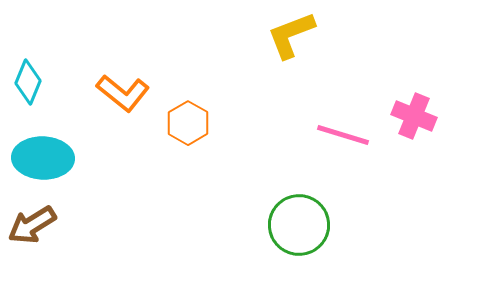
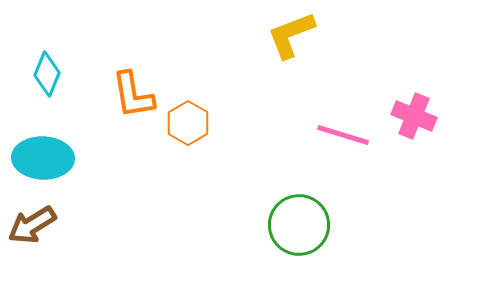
cyan diamond: moved 19 px right, 8 px up
orange L-shape: moved 10 px right, 2 px down; rotated 42 degrees clockwise
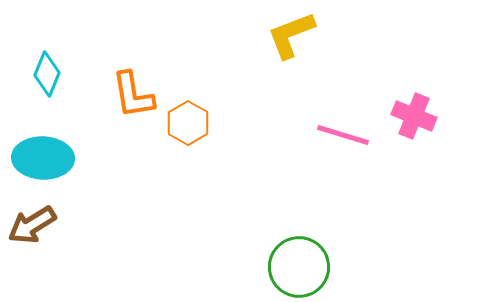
green circle: moved 42 px down
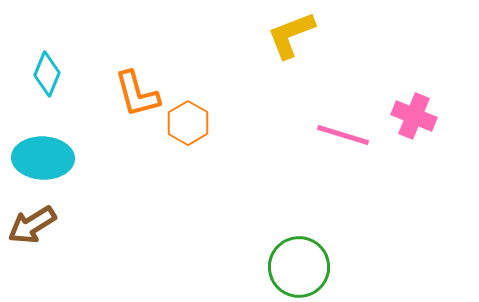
orange L-shape: moved 4 px right, 1 px up; rotated 6 degrees counterclockwise
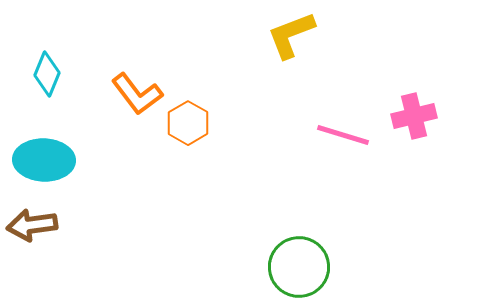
orange L-shape: rotated 22 degrees counterclockwise
pink cross: rotated 36 degrees counterclockwise
cyan ellipse: moved 1 px right, 2 px down
brown arrow: rotated 24 degrees clockwise
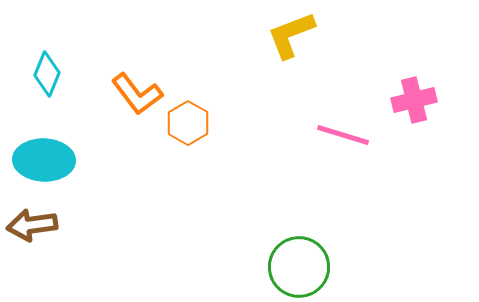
pink cross: moved 16 px up
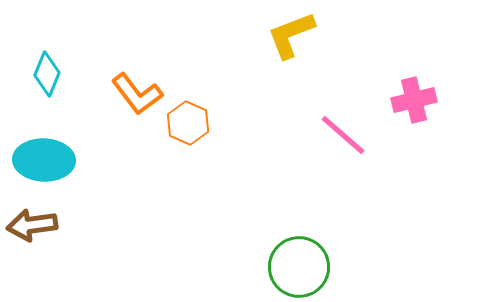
orange hexagon: rotated 6 degrees counterclockwise
pink line: rotated 24 degrees clockwise
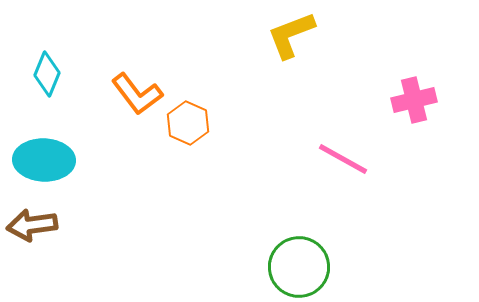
pink line: moved 24 px down; rotated 12 degrees counterclockwise
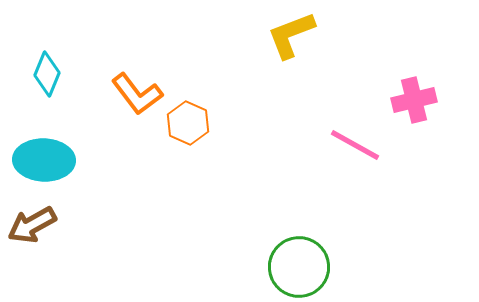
pink line: moved 12 px right, 14 px up
brown arrow: rotated 21 degrees counterclockwise
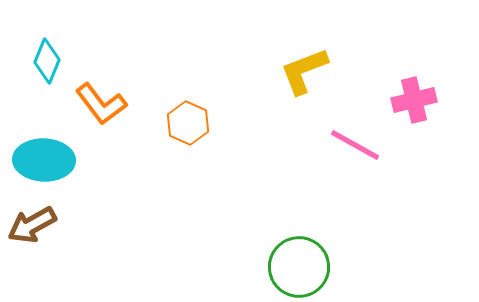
yellow L-shape: moved 13 px right, 36 px down
cyan diamond: moved 13 px up
orange L-shape: moved 36 px left, 10 px down
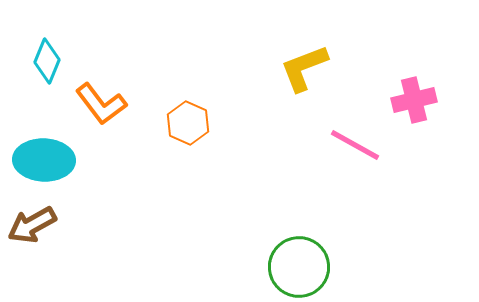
yellow L-shape: moved 3 px up
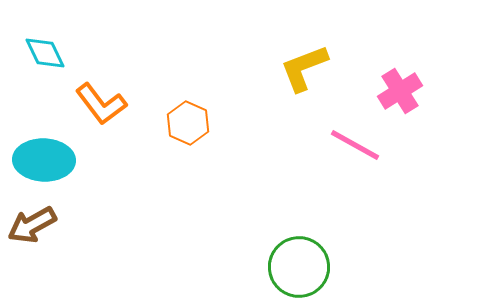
cyan diamond: moved 2 px left, 8 px up; rotated 48 degrees counterclockwise
pink cross: moved 14 px left, 9 px up; rotated 18 degrees counterclockwise
